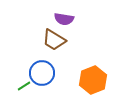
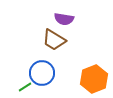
orange hexagon: moved 1 px right, 1 px up
green line: moved 1 px right, 1 px down
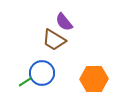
purple semicircle: moved 3 px down; rotated 42 degrees clockwise
orange hexagon: rotated 20 degrees clockwise
green line: moved 5 px up
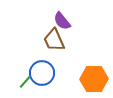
purple semicircle: moved 2 px left, 1 px up
brown trapezoid: rotated 35 degrees clockwise
green line: rotated 16 degrees counterclockwise
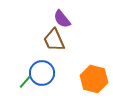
purple semicircle: moved 2 px up
orange hexagon: rotated 16 degrees clockwise
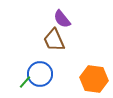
blue circle: moved 2 px left, 1 px down
orange hexagon: rotated 8 degrees counterclockwise
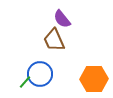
orange hexagon: rotated 8 degrees counterclockwise
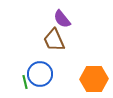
green line: rotated 56 degrees counterclockwise
